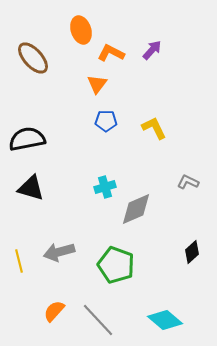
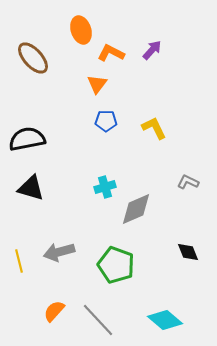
black diamond: moved 4 px left; rotated 70 degrees counterclockwise
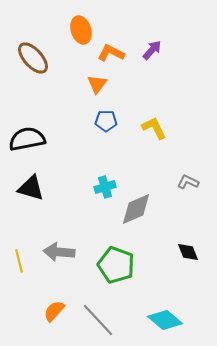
gray arrow: rotated 20 degrees clockwise
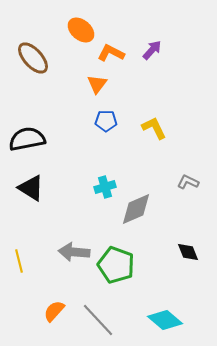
orange ellipse: rotated 32 degrees counterclockwise
black triangle: rotated 16 degrees clockwise
gray arrow: moved 15 px right
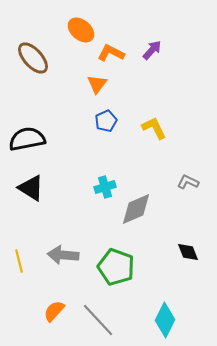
blue pentagon: rotated 25 degrees counterclockwise
gray arrow: moved 11 px left, 3 px down
green pentagon: moved 2 px down
cyan diamond: rotated 76 degrees clockwise
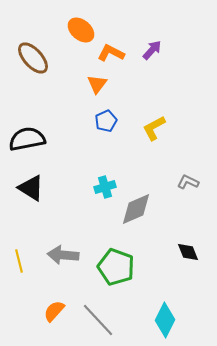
yellow L-shape: rotated 92 degrees counterclockwise
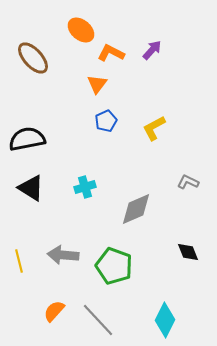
cyan cross: moved 20 px left
green pentagon: moved 2 px left, 1 px up
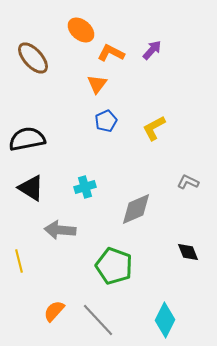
gray arrow: moved 3 px left, 25 px up
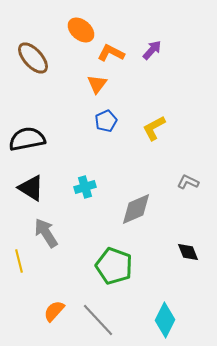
gray arrow: moved 14 px left, 3 px down; rotated 52 degrees clockwise
